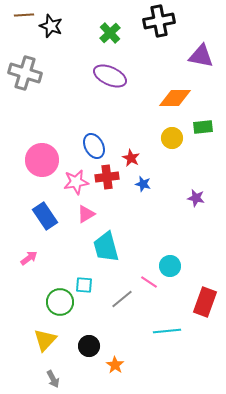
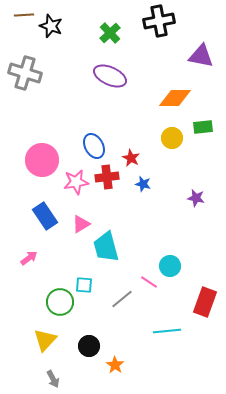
pink triangle: moved 5 px left, 10 px down
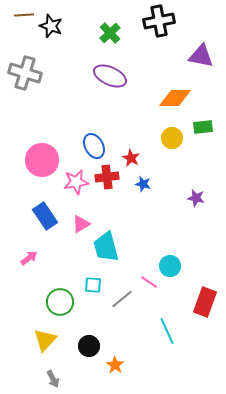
cyan square: moved 9 px right
cyan line: rotated 72 degrees clockwise
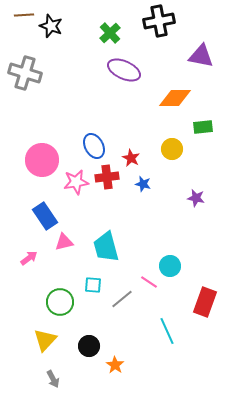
purple ellipse: moved 14 px right, 6 px up
yellow circle: moved 11 px down
pink triangle: moved 17 px left, 18 px down; rotated 18 degrees clockwise
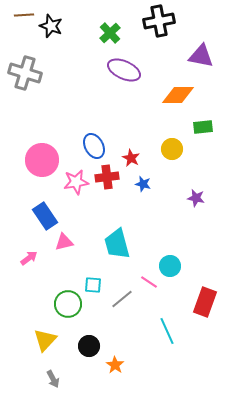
orange diamond: moved 3 px right, 3 px up
cyan trapezoid: moved 11 px right, 3 px up
green circle: moved 8 px right, 2 px down
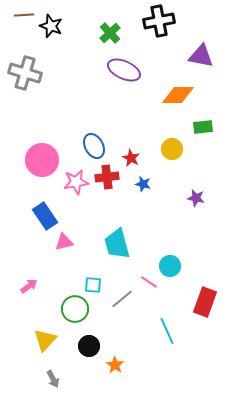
pink arrow: moved 28 px down
green circle: moved 7 px right, 5 px down
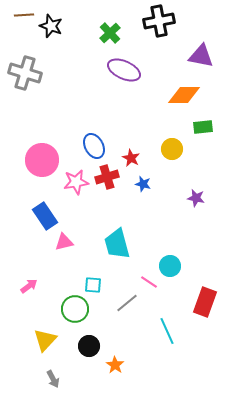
orange diamond: moved 6 px right
red cross: rotated 10 degrees counterclockwise
gray line: moved 5 px right, 4 px down
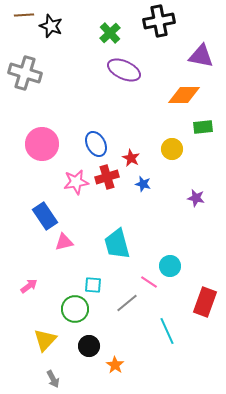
blue ellipse: moved 2 px right, 2 px up
pink circle: moved 16 px up
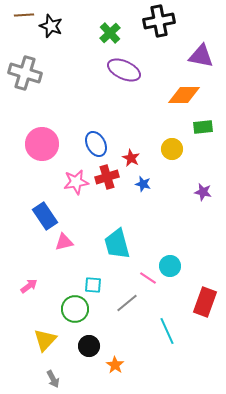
purple star: moved 7 px right, 6 px up
pink line: moved 1 px left, 4 px up
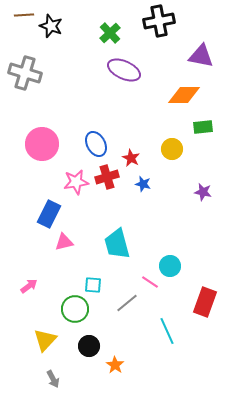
blue rectangle: moved 4 px right, 2 px up; rotated 60 degrees clockwise
pink line: moved 2 px right, 4 px down
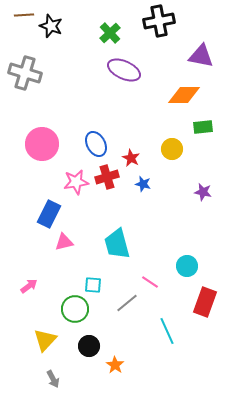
cyan circle: moved 17 px right
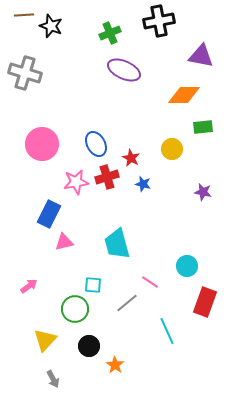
green cross: rotated 20 degrees clockwise
